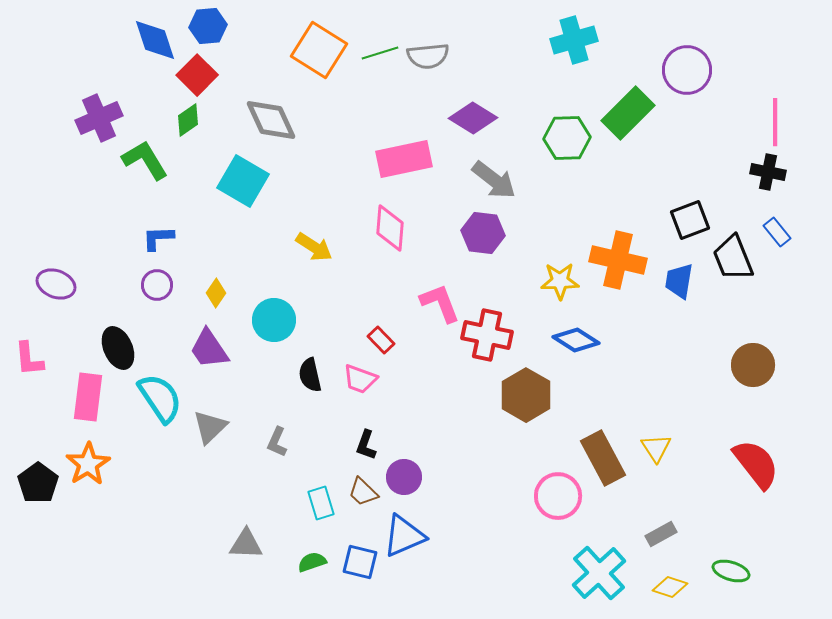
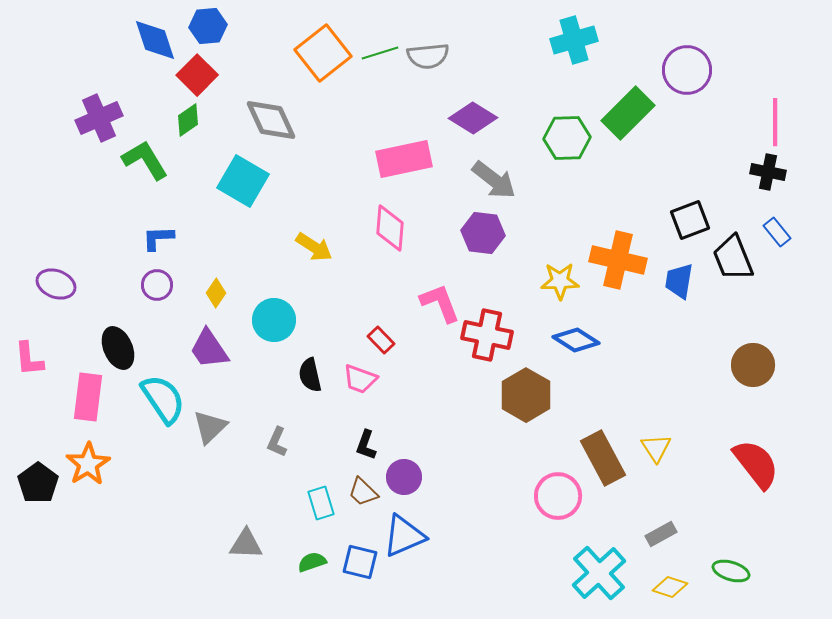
orange square at (319, 50): moved 4 px right, 3 px down; rotated 20 degrees clockwise
cyan semicircle at (160, 398): moved 3 px right, 1 px down
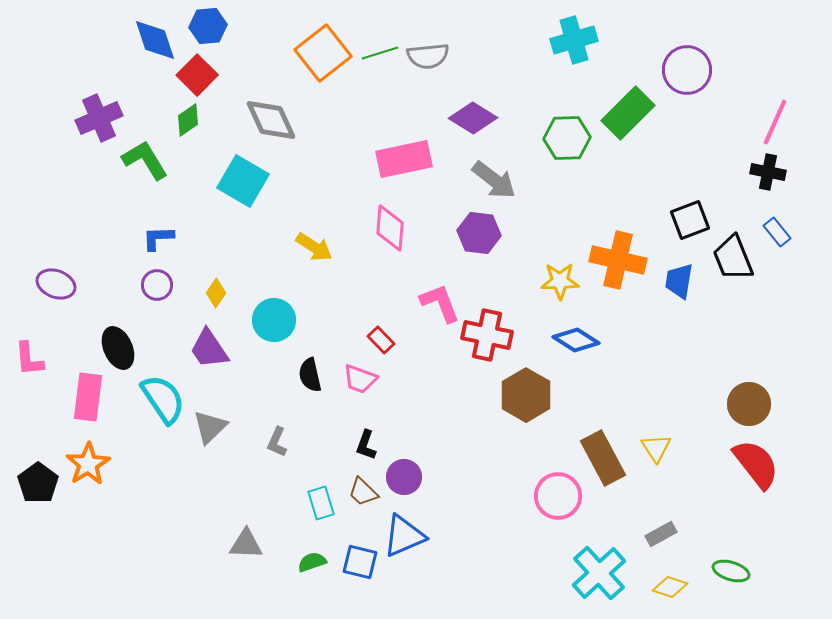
pink line at (775, 122): rotated 24 degrees clockwise
purple hexagon at (483, 233): moved 4 px left
brown circle at (753, 365): moved 4 px left, 39 px down
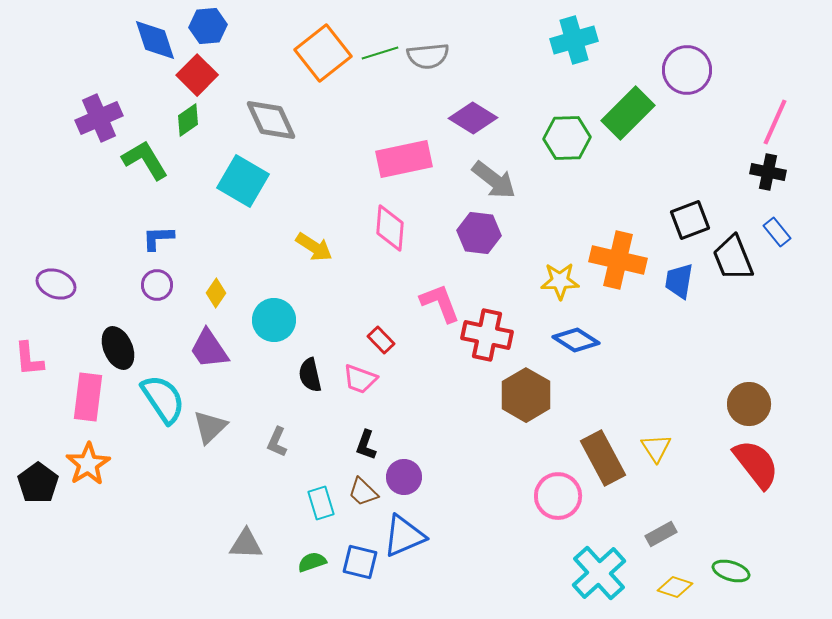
yellow diamond at (670, 587): moved 5 px right
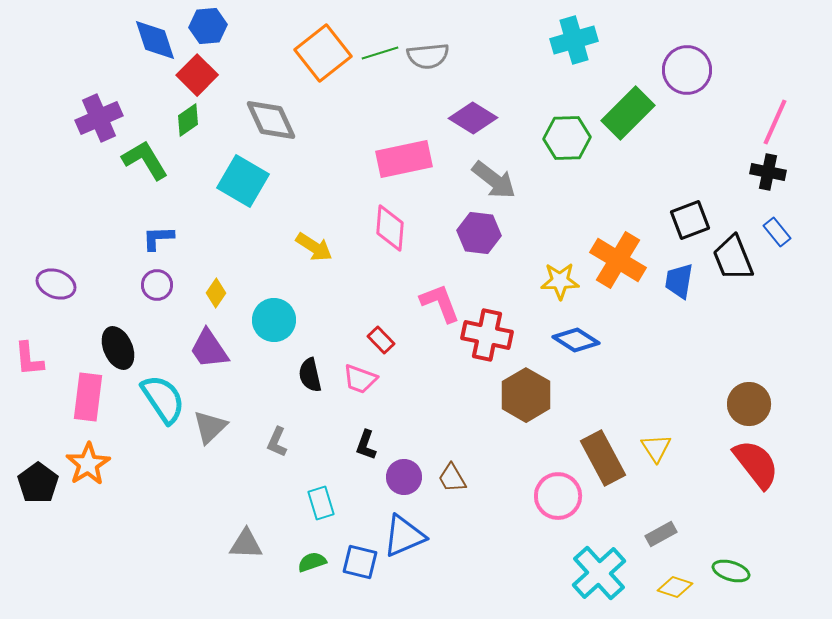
orange cross at (618, 260): rotated 18 degrees clockwise
brown trapezoid at (363, 492): moved 89 px right, 14 px up; rotated 16 degrees clockwise
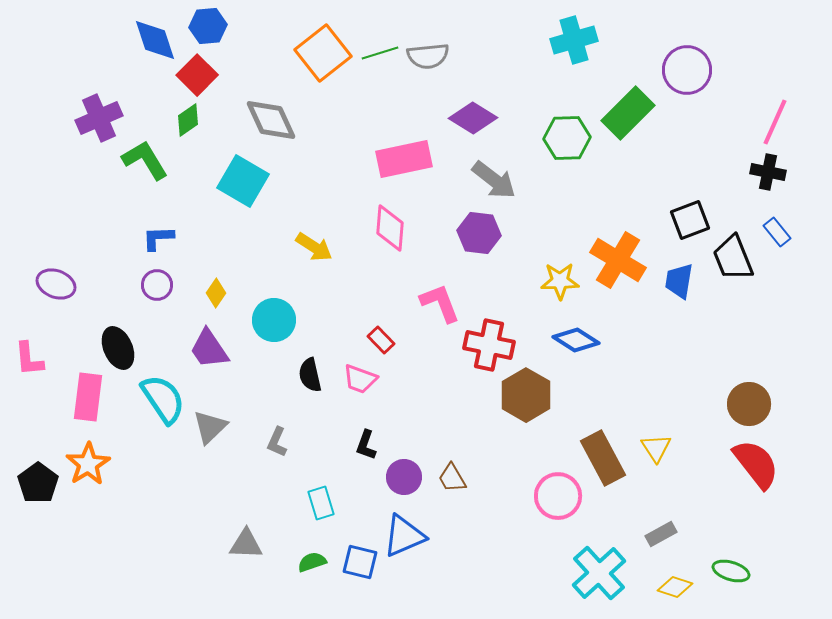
red cross at (487, 335): moved 2 px right, 10 px down
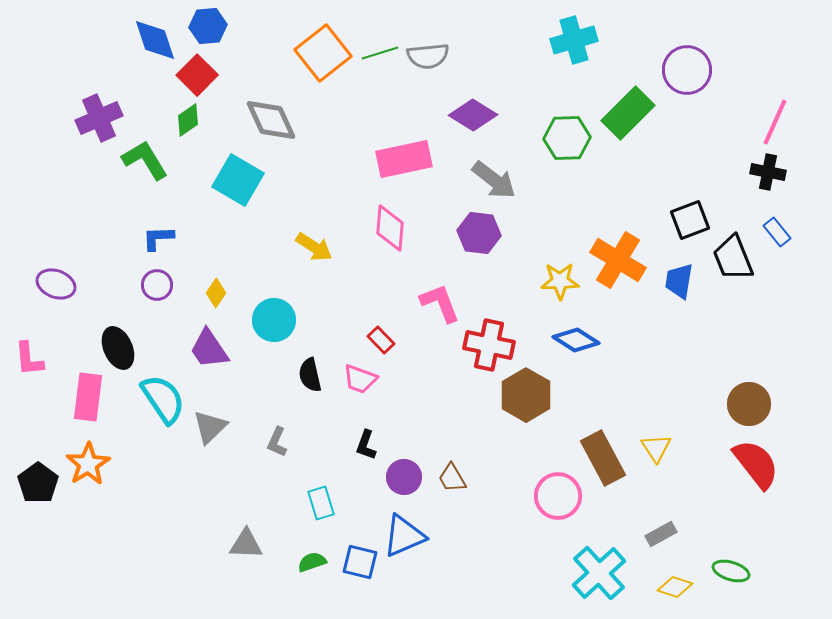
purple diamond at (473, 118): moved 3 px up
cyan square at (243, 181): moved 5 px left, 1 px up
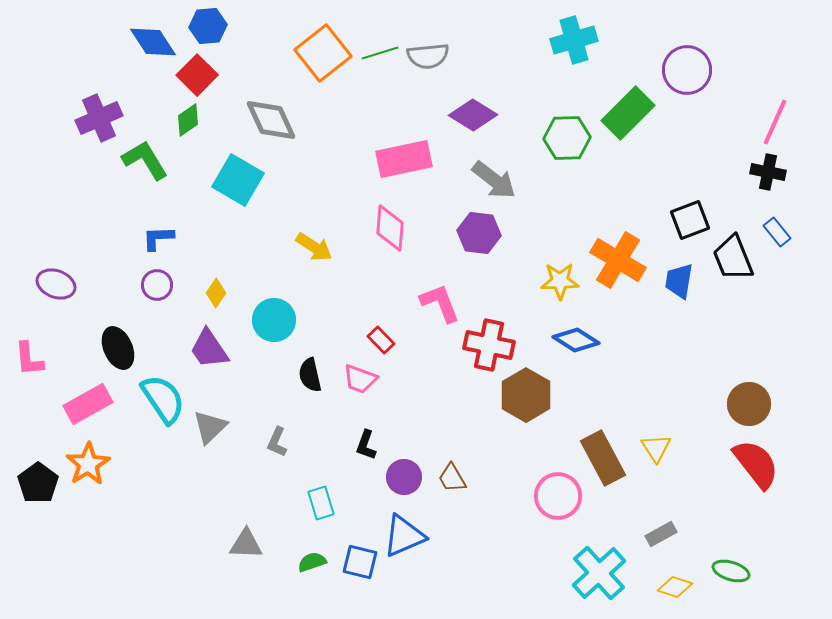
blue diamond at (155, 40): moved 2 px left, 2 px down; rotated 15 degrees counterclockwise
pink rectangle at (88, 397): moved 7 px down; rotated 54 degrees clockwise
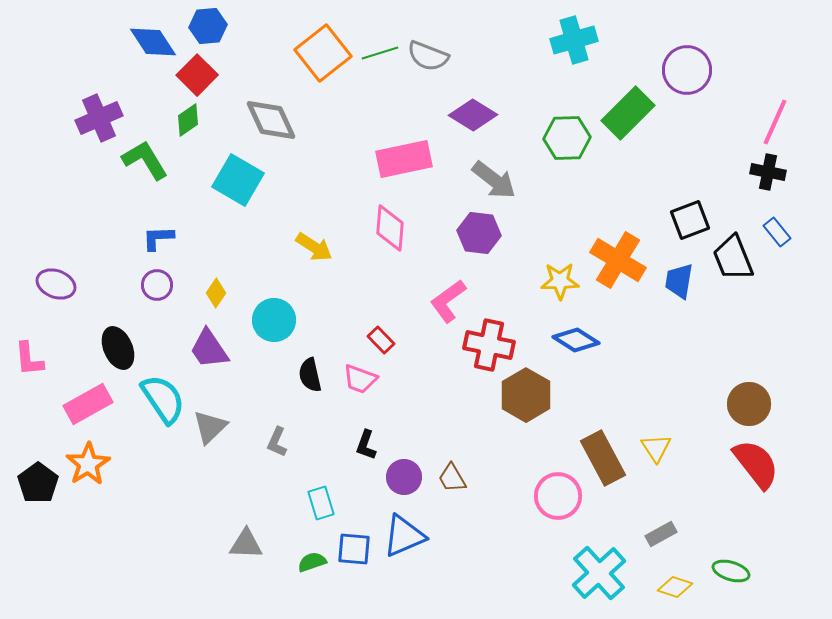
gray semicircle at (428, 56): rotated 27 degrees clockwise
pink L-shape at (440, 303): moved 8 px right, 2 px up; rotated 105 degrees counterclockwise
blue square at (360, 562): moved 6 px left, 13 px up; rotated 9 degrees counterclockwise
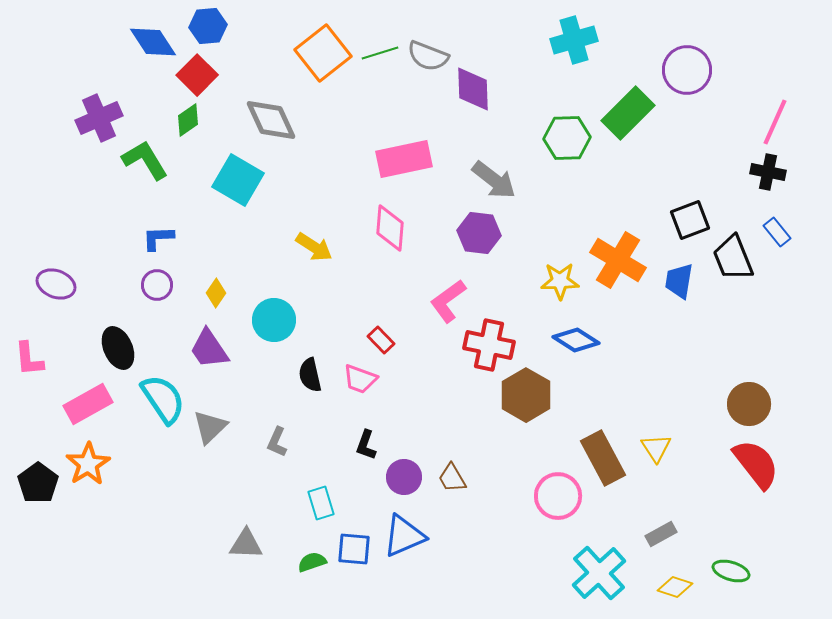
purple diamond at (473, 115): moved 26 px up; rotated 57 degrees clockwise
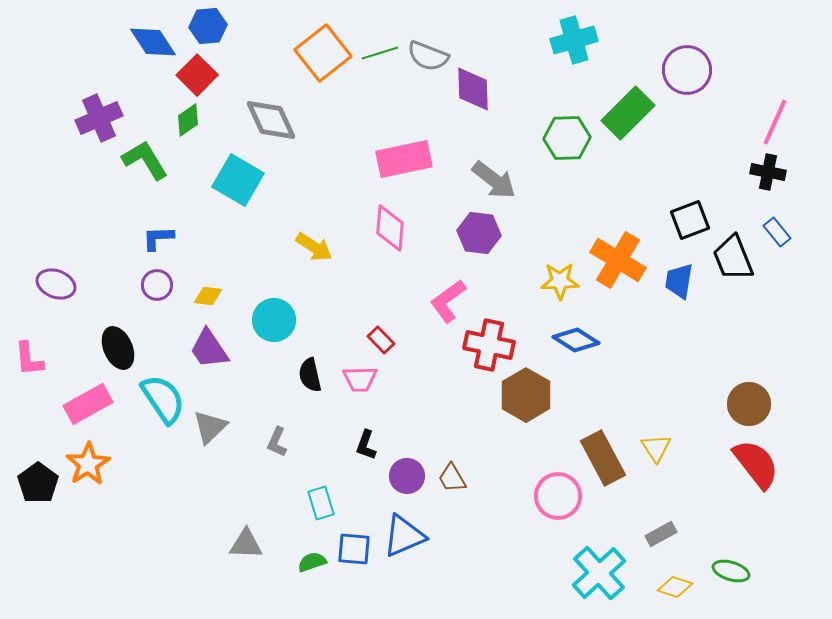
yellow diamond at (216, 293): moved 8 px left, 3 px down; rotated 64 degrees clockwise
pink trapezoid at (360, 379): rotated 21 degrees counterclockwise
purple circle at (404, 477): moved 3 px right, 1 px up
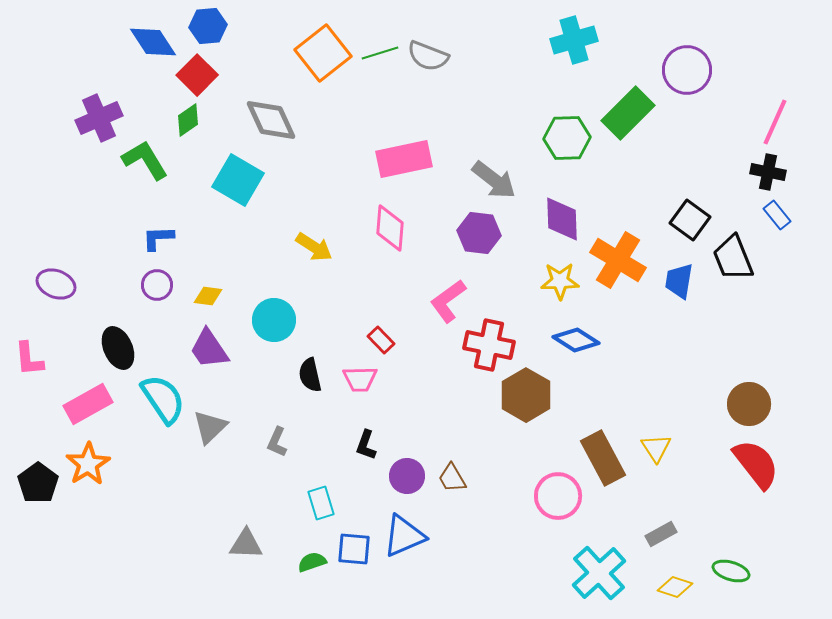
purple diamond at (473, 89): moved 89 px right, 130 px down
black square at (690, 220): rotated 33 degrees counterclockwise
blue rectangle at (777, 232): moved 17 px up
